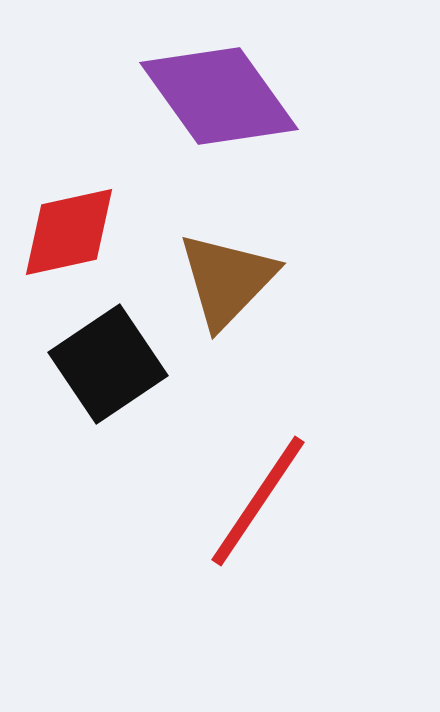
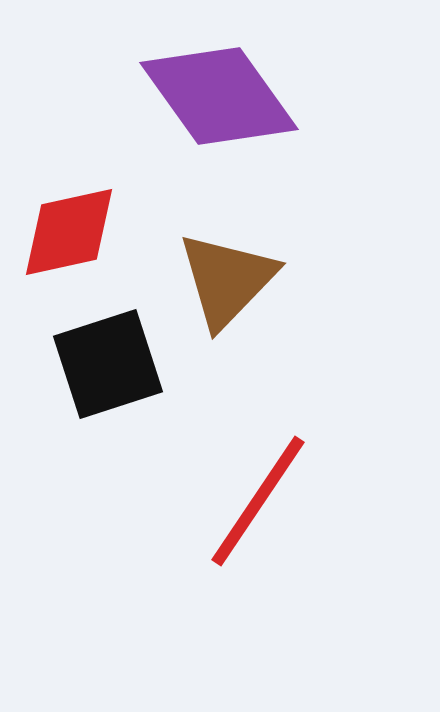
black square: rotated 16 degrees clockwise
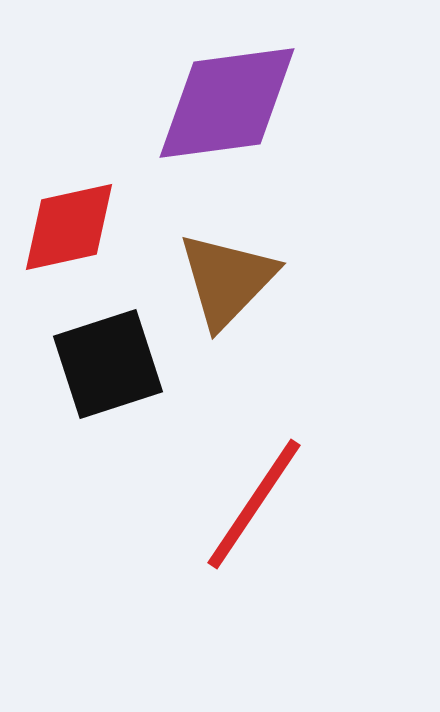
purple diamond: moved 8 px right, 7 px down; rotated 62 degrees counterclockwise
red diamond: moved 5 px up
red line: moved 4 px left, 3 px down
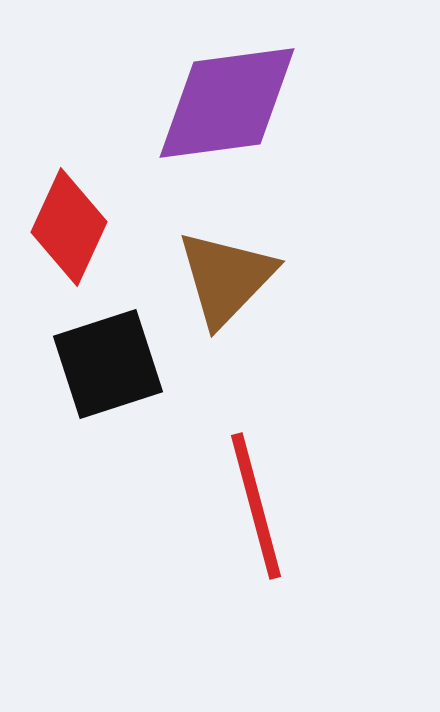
red diamond: rotated 53 degrees counterclockwise
brown triangle: moved 1 px left, 2 px up
red line: moved 2 px right, 2 px down; rotated 49 degrees counterclockwise
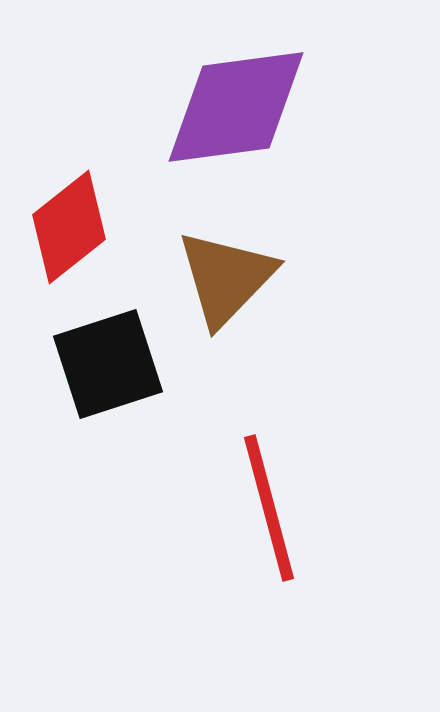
purple diamond: moved 9 px right, 4 px down
red diamond: rotated 27 degrees clockwise
red line: moved 13 px right, 2 px down
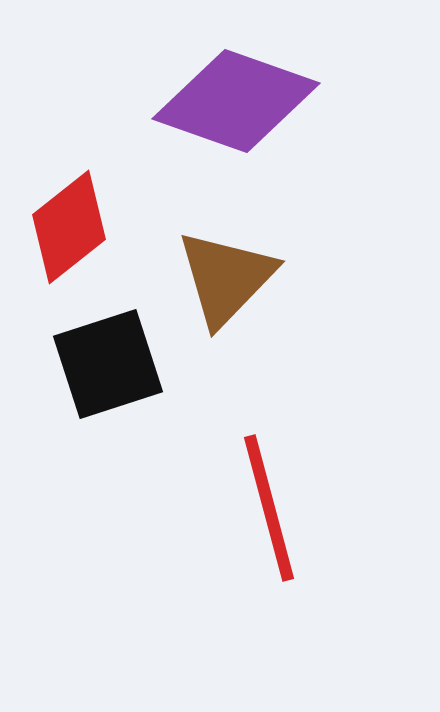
purple diamond: moved 6 px up; rotated 27 degrees clockwise
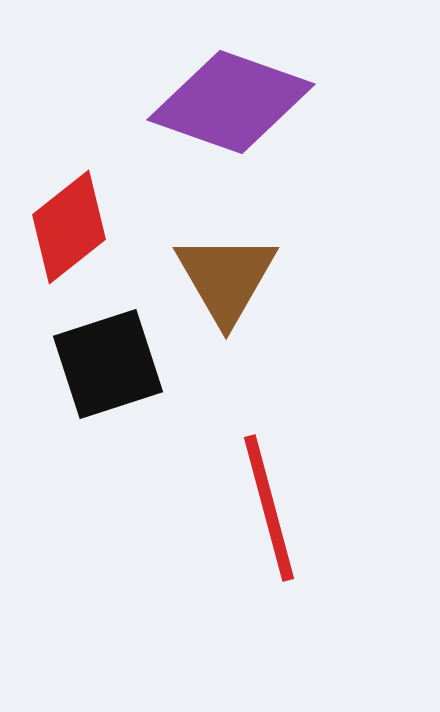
purple diamond: moved 5 px left, 1 px down
brown triangle: rotated 14 degrees counterclockwise
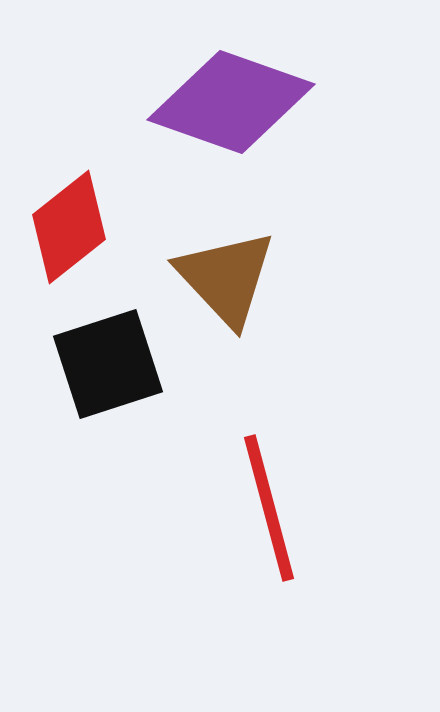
brown triangle: rotated 13 degrees counterclockwise
